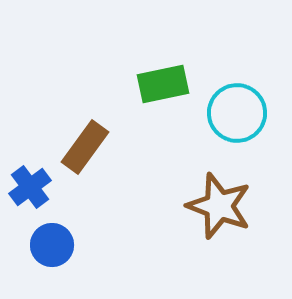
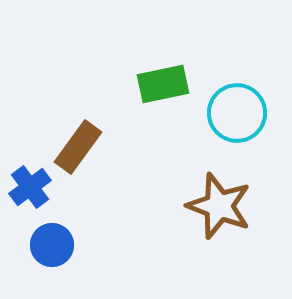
brown rectangle: moved 7 px left
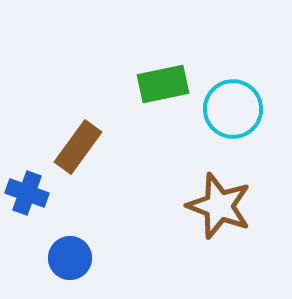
cyan circle: moved 4 px left, 4 px up
blue cross: moved 3 px left, 6 px down; rotated 33 degrees counterclockwise
blue circle: moved 18 px right, 13 px down
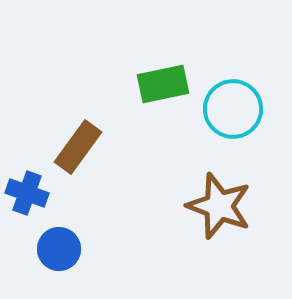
blue circle: moved 11 px left, 9 px up
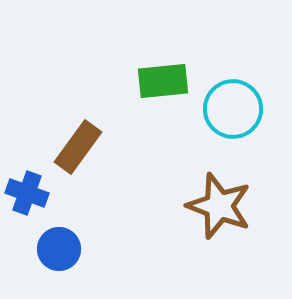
green rectangle: moved 3 px up; rotated 6 degrees clockwise
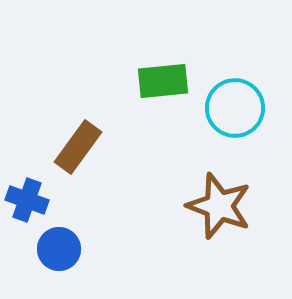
cyan circle: moved 2 px right, 1 px up
blue cross: moved 7 px down
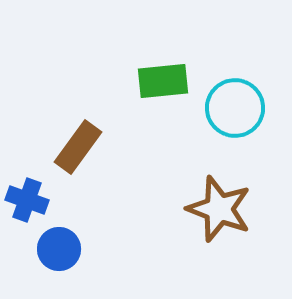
brown star: moved 3 px down
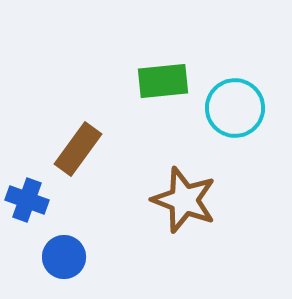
brown rectangle: moved 2 px down
brown star: moved 35 px left, 9 px up
blue circle: moved 5 px right, 8 px down
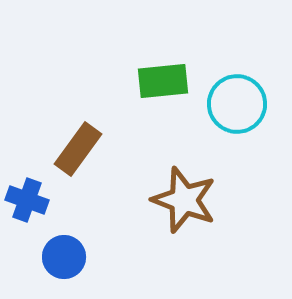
cyan circle: moved 2 px right, 4 px up
